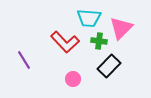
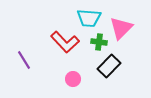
green cross: moved 1 px down
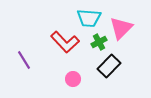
green cross: rotated 35 degrees counterclockwise
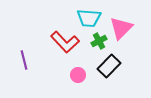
green cross: moved 1 px up
purple line: rotated 18 degrees clockwise
pink circle: moved 5 px right, 4 px up
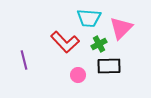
green cross: moved 3 px down
black rectangle: rotated 45 degrees clockwise
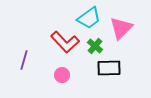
cyan trapezoid: rotated 40 degrees counterclockwise
green cross: moved 4 px left, 2 px down; rotated 21 degrees counterclockwise
purple line: rotated 30 degrees clockwise
black rectangle: moved 2 px down
pink circle: moved 16 px left
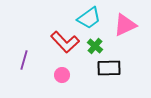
pink triangle: moved 4 px right, 3 px up; rotated 20 degrees clockwise
